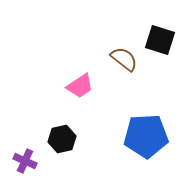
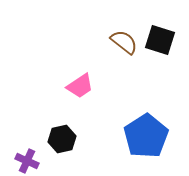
brown semicircle: moved 17 px up
blue pentagon: rotated 30 degrees counterclockwise
purple cross: moved 2 px right
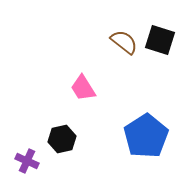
pink trapezoid: moved 3 px right, 2 px down; rotated 92 degrees clockwise
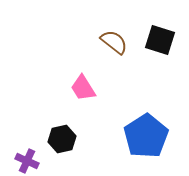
brown semicircle: moved 10 px left
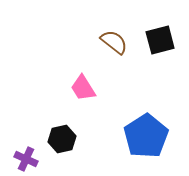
black square: rotated 32 degrees counterclockwise
purple cross: moved 1 px left, 2 px up
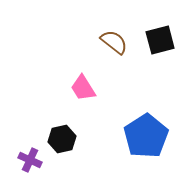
purple cross: moved 4 px right, 1 px down
